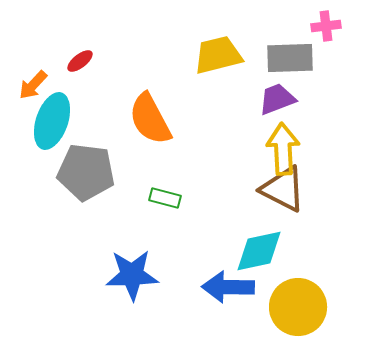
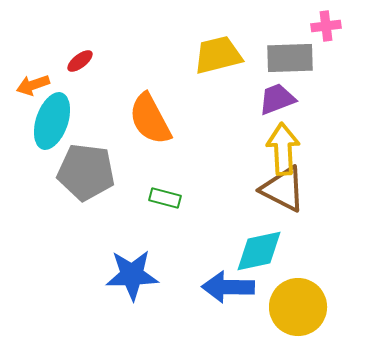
orange arrow: rotated 28 degrees clockwise
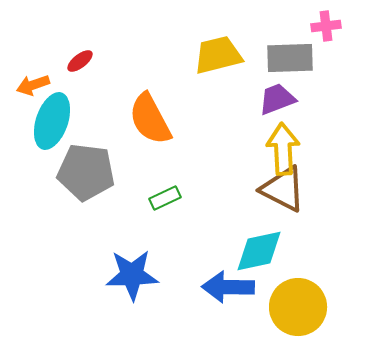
green rectangle: rotated 40 degrees counterclockwise
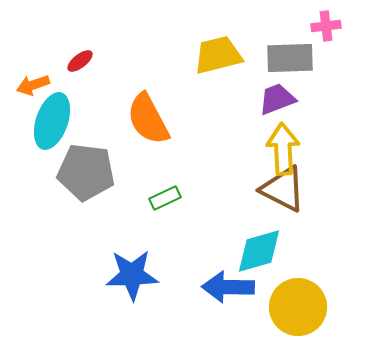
orange semicircle: moved 2 px left
cyan diamond: rotated 4 degrees counterclockwise
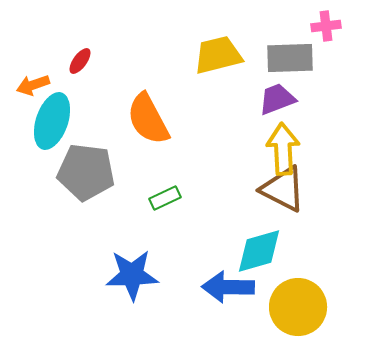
red ellipse: rotated 16 degrees counterclockwise
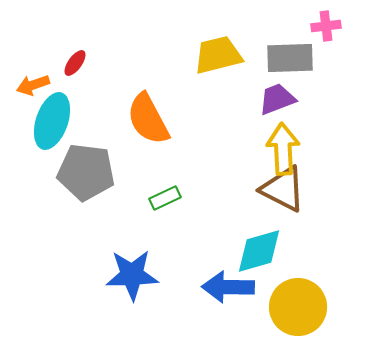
red ellipse: moved 5 px left, 2 px down
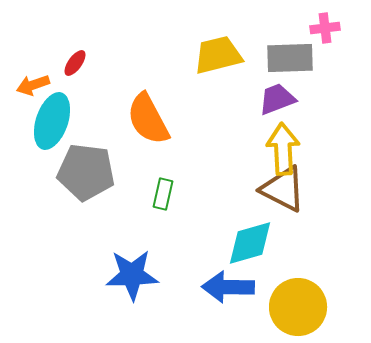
pink cross: moved 1 px left, 2 px down
green rectangle: moved 2 px left, 4 px up; rotated 52 degrees counterclockwise
cyan diamond: moved 9 px left, 8 px up
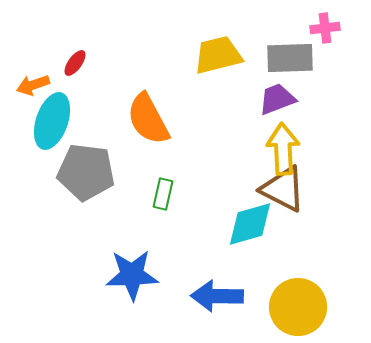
cyan diamond: moved 19 px up
blue arrow: moved 11 px left, 9 px down
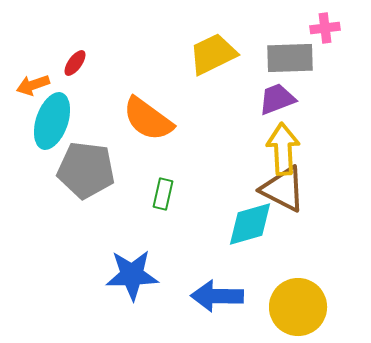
yellow trapezoid: moved 5 px left, 1 px up; rotated 12 degrees counterclockwise
orange semicircle: rotated 26 degrees counterclockwise
gray pentagon: moved 2 px up
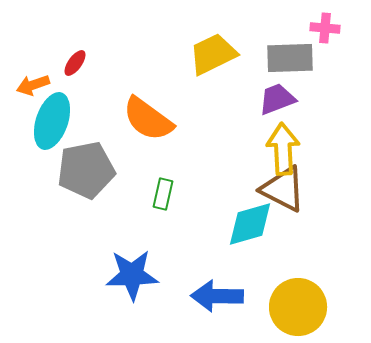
pink cross: rotated 12 degrees clockwise
gray pentagon: rotated 18 degrees counterclockwise
